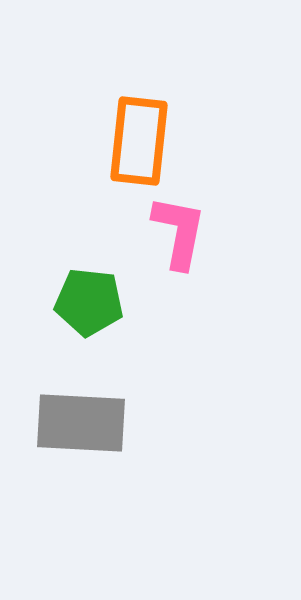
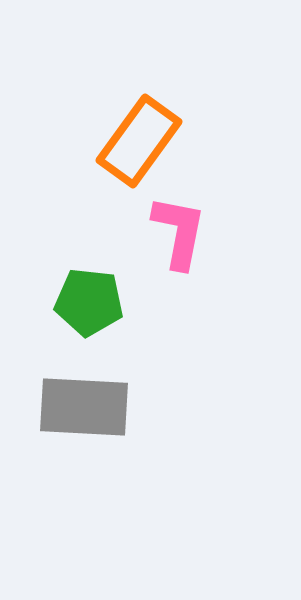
orange rectangle: rotated 30 degrees clockwise
gray rectangle: moved 3 px right, 16 px up
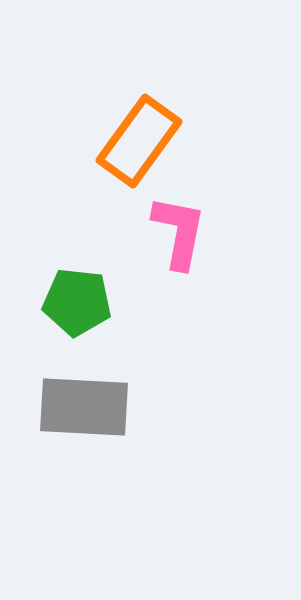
green pentagon: moved 12 px left
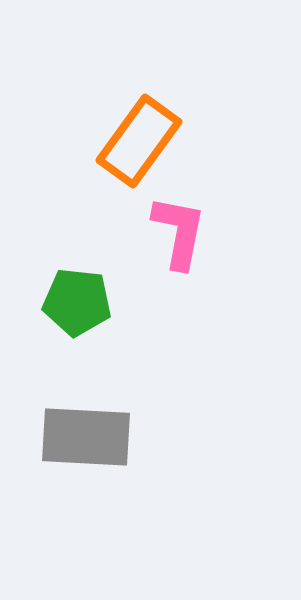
gray rectangle: moved 2 px right, 30 px down
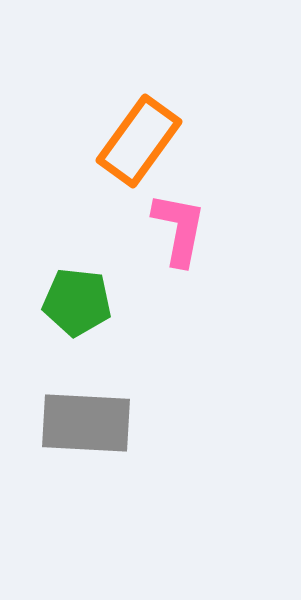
pink L-shape: moved 3 px up
gray rectangle: moved 14 px up
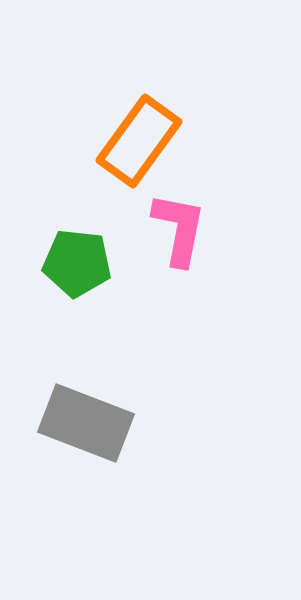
green pentagon: moved 39 px up
gray rectangle: rotated 18 degrees clockwise
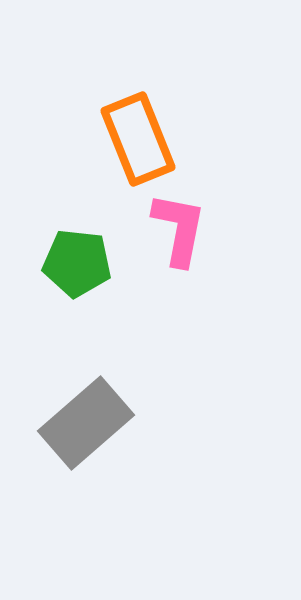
orange rectangle: moved 1 px left, 2 px up; rotated 58 degrees counterclockwise
gray rectangle: rotated 62 degrees counterclockwise
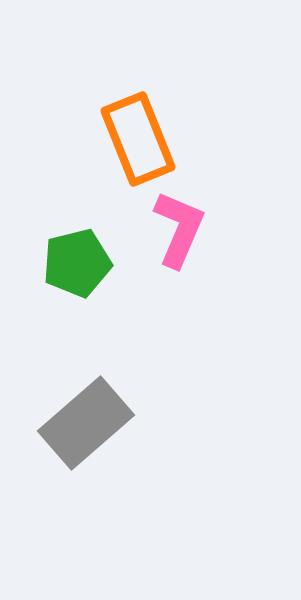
pink L-shape: rotated 12 degrees clockwise
green pentagon: rotated 20 degrees counterclockwise
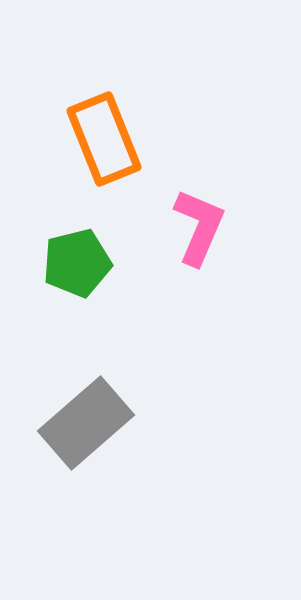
orange rectangle: moved 34 px left
pink L-shape: moved 20 px right, 2 px up
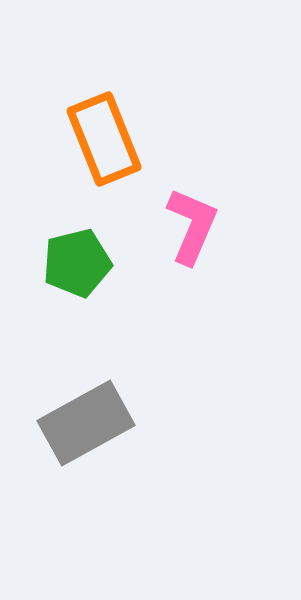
pink L-shape: moved 7 px left, 1 px up
gray rectangle: rotated 12 degrees clockwise
